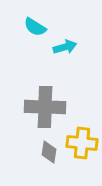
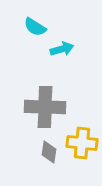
cyan arrow: moved 3 px left, 2 px down
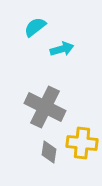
cyan semicircle: rotated 110 degrees clockwise
gray cross: rotated 24 degrees clockwise
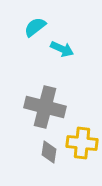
cyan arrow: rotated 40 degrees clockwise
gray cross: rotated 12 degrees counterclockwise
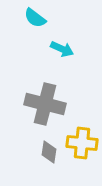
cyan semicircle: moved 9 px up; rotated 105 degrees counterclockwise
gray cross: moved 3 px up
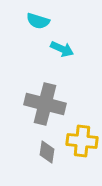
cyan semicircle: moved 3 px right, 3 px down; rotated 20 degrees counterclockwise
yellow cross: moved 2 px up
gray diamond: moved 2 px left
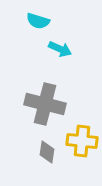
cyan arrow: moved 2 px left
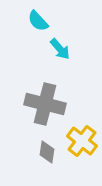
cyan semicircle: rotated 30 degrees clockwise
cyan arrow: rotated 25 degrees clockwise
yellow cross: rotated 32 degrees clockwise
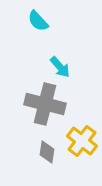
cyan arrow: moved 18 px down
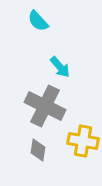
gray cross: moved 2 px down; rotated 12 degrees clockwise
yellow cross: moved 1 px right; rotated 28 degrees counterclockwise
gray diamond: moved 9 px left, 2 px up
